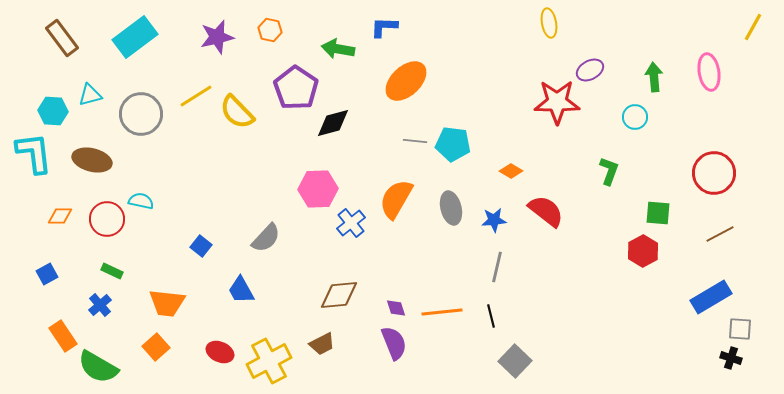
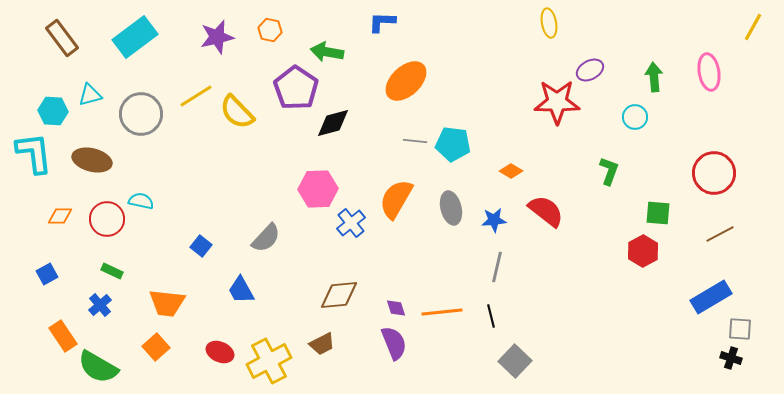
blue L-shape at (384, 27): moved 2 px left, 5 px up
green arrow at (338, 49): moved 11 px left, 3 px down
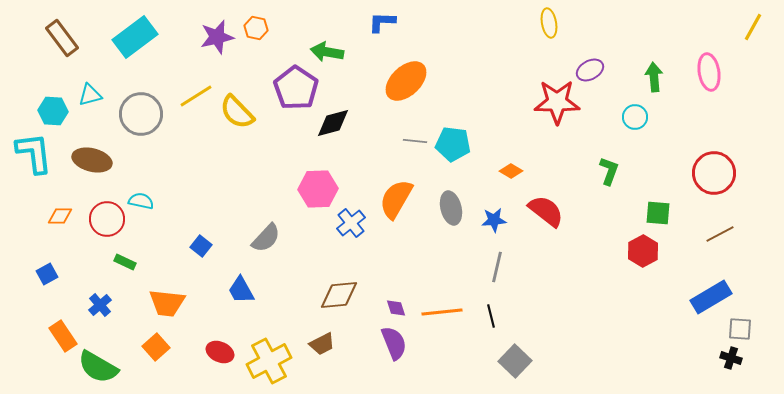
orange hexagon at (270, 30): moved 14 px left, 2 px up
green rectangle at (112, 271): moved 13 px right, 9 px up
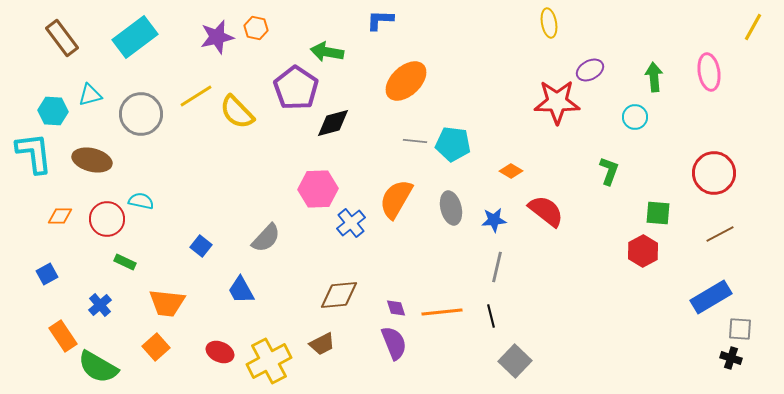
blue L-shape at (382, 22): moved 2 px left, 2 px up
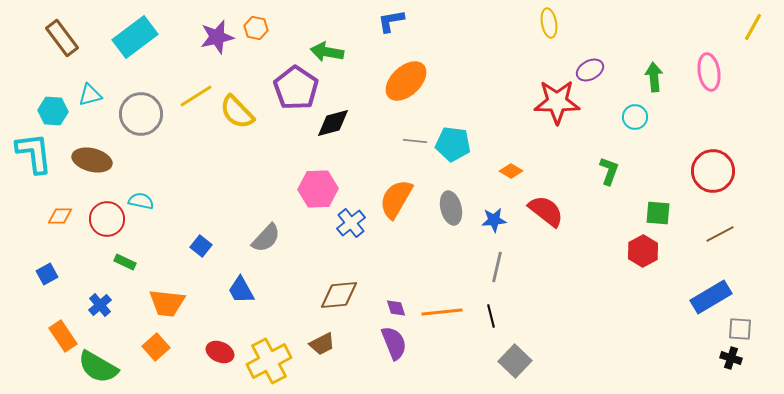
blue L-shape at (380, 20): moved 11 px right, 1 px down; rotated 12 degrees counterclockwise
red circle at (714, 173): moved 1 px left, 2 px up
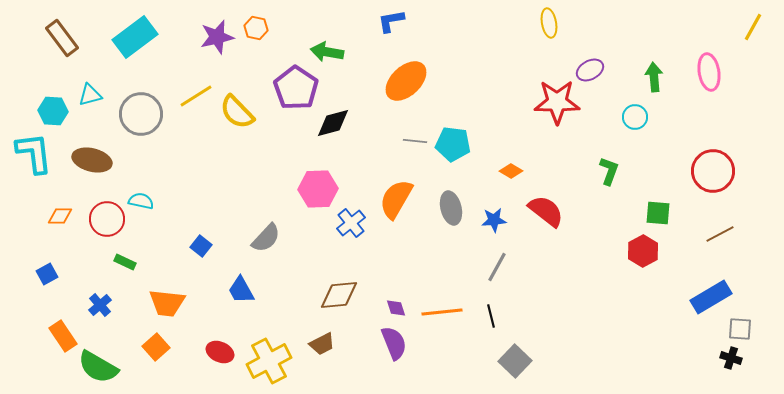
gray line at (497, 267): rotated 16 degrees clockwise
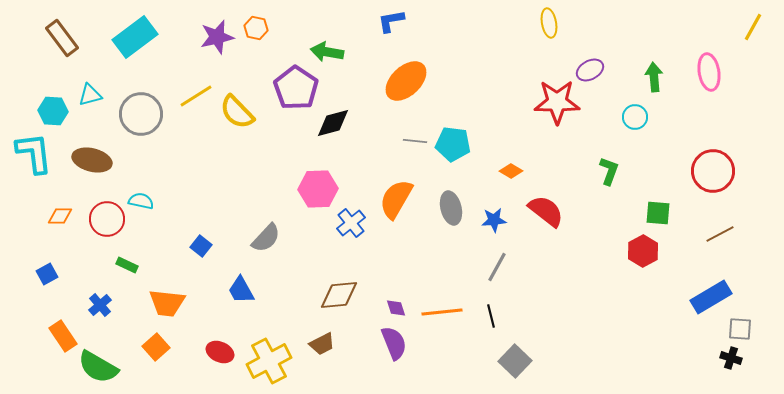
green rectangle at (125, 262): moved 2 px right, 3 px down
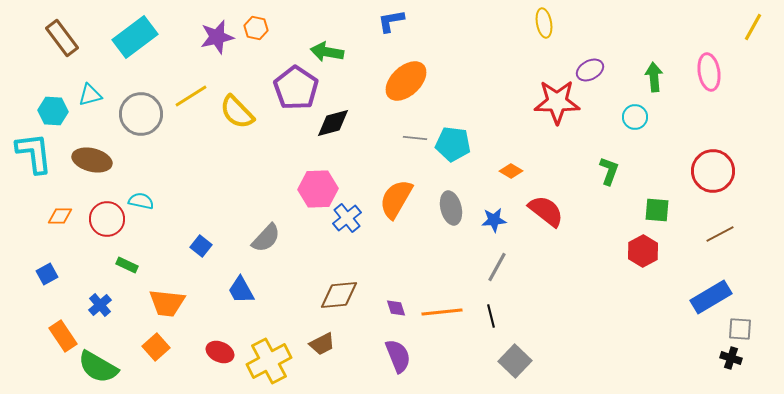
yellow ellipse at (549, 23): moved 5 px left
yellow line at (196, 96): moved 5 px left
gray line at (415, 141): moved 3 px up
green square at (658, 213): moved 1 px left, 3 px up
blue cross at (351, 223): moved 4 px left, 5 px up
purple semicircle at (394, 343): moved 4 px right, 13 px down
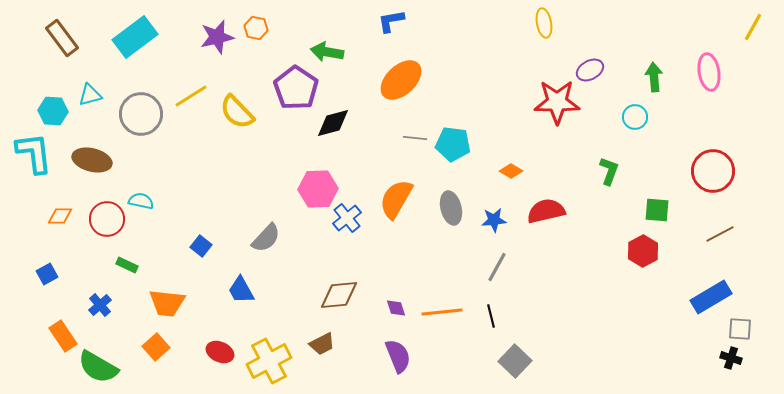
orange ellipse at (406, 81): moved 5 px left, 1 px up
red semicircle at (546, 211): rotated 51 degrees counterclockwise
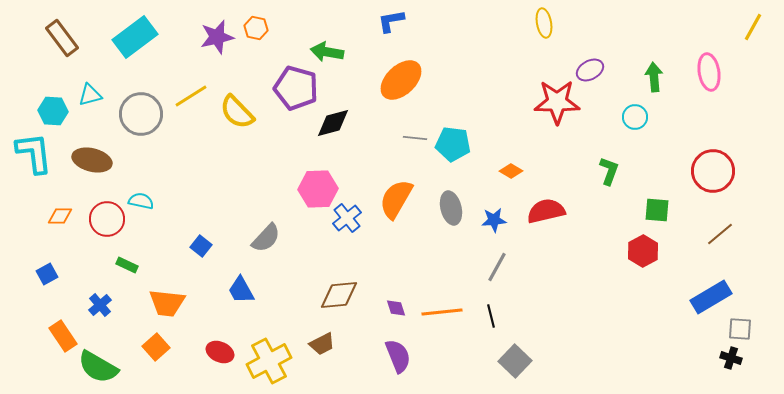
purple pentagon at (296, 88): rotated 18 degrees counterclockwise
brown line at (720, 234): rotated 12 degrees counterclockwise
